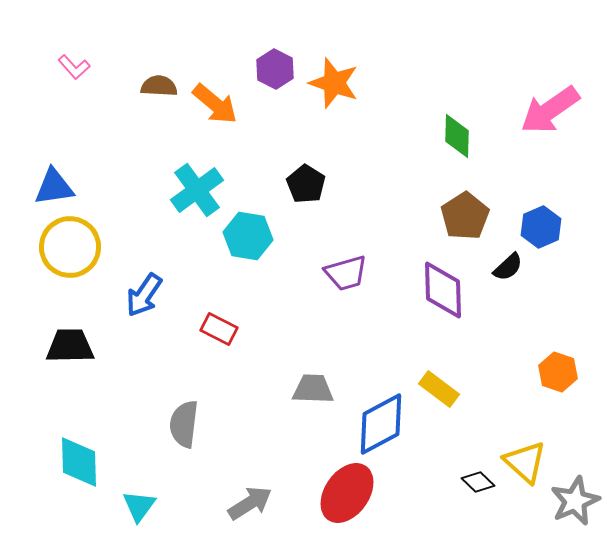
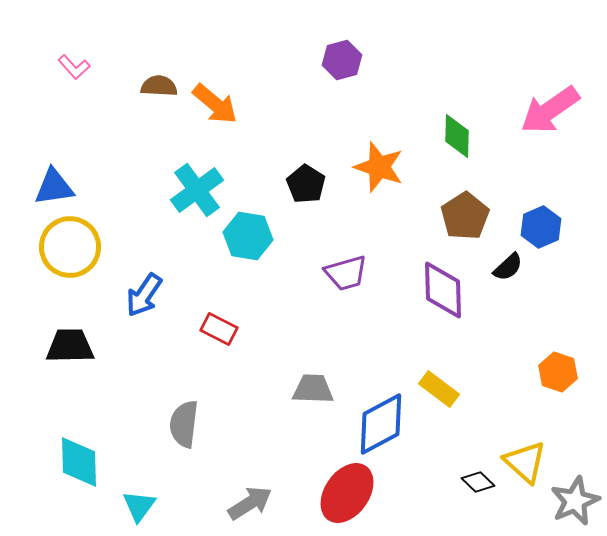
purple hexagon: moved 67 px right, 9 px up; rotated 18 degrees clockwise
orange star: moved 45 px right, 84 px down
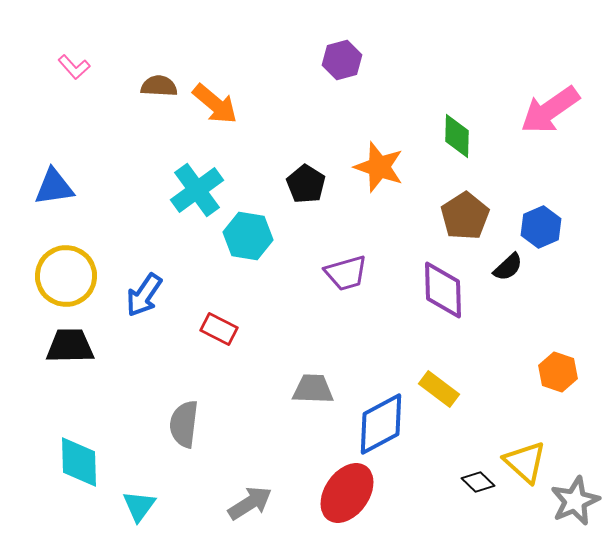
yellow circle: moved 4 px left, 29 px down
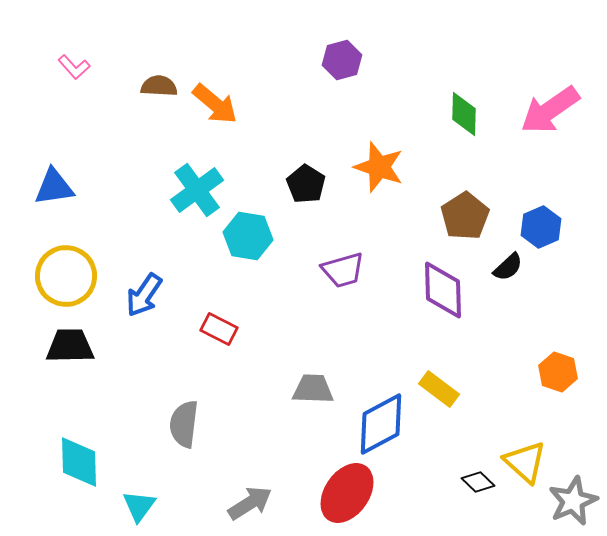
green diamond: moved 7 px right, 22 px up
purple trapezoid: moved 3 px left, 3 px up
gray star: moved 2 px left
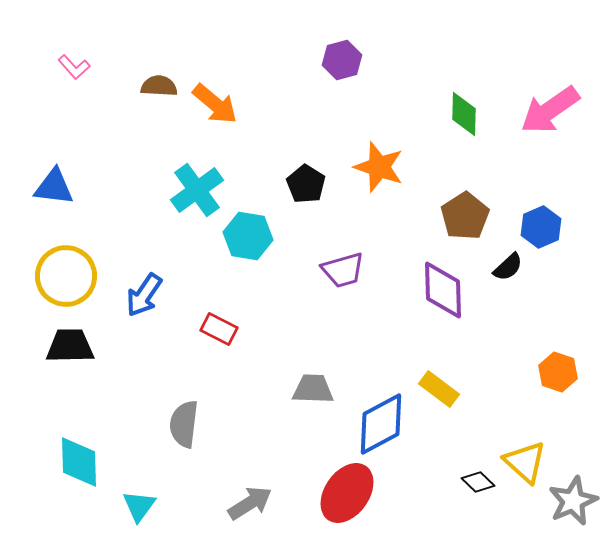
blue triangle: rotated 15 degrees clockwise
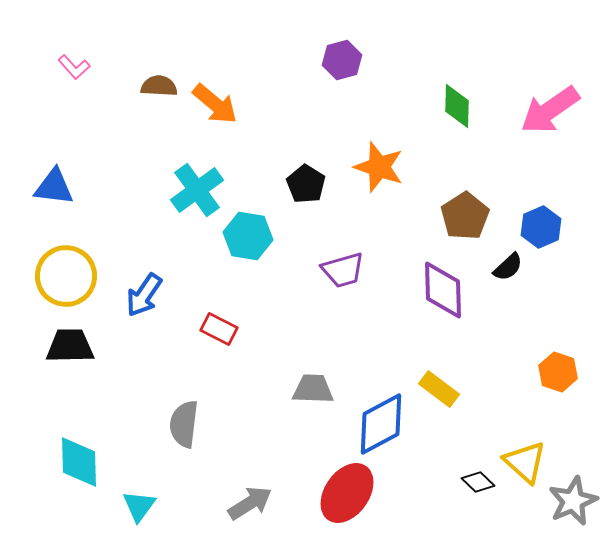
green diamond: moved 7 px left, 8 px up
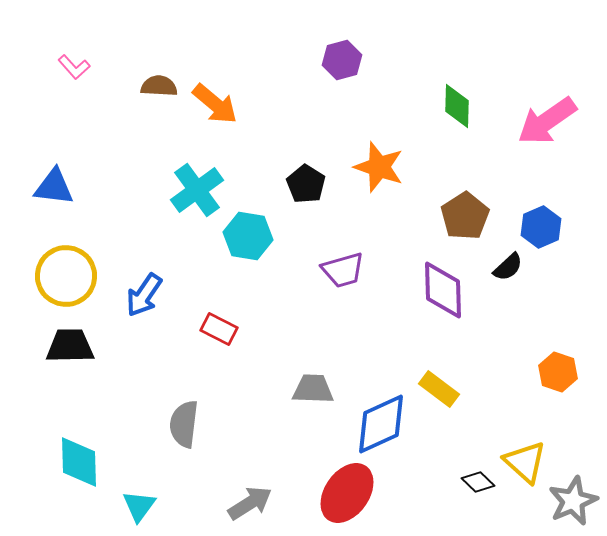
pink arrow: moved 3 px left, 11 px down
blue diamond: rotated 4 degrees clockwise
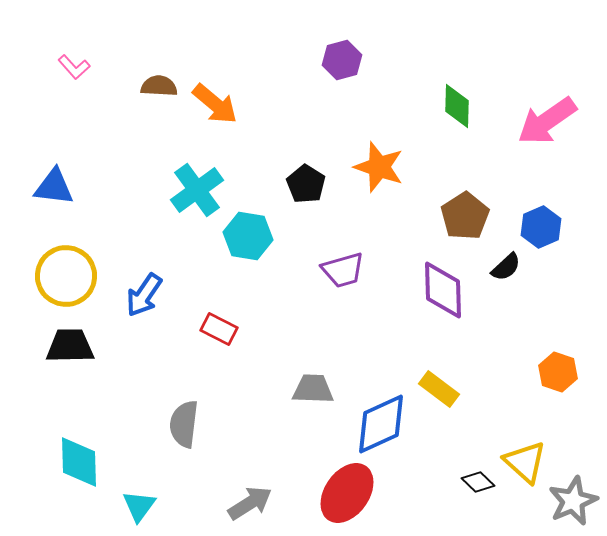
black semicircle: moved 2 px left
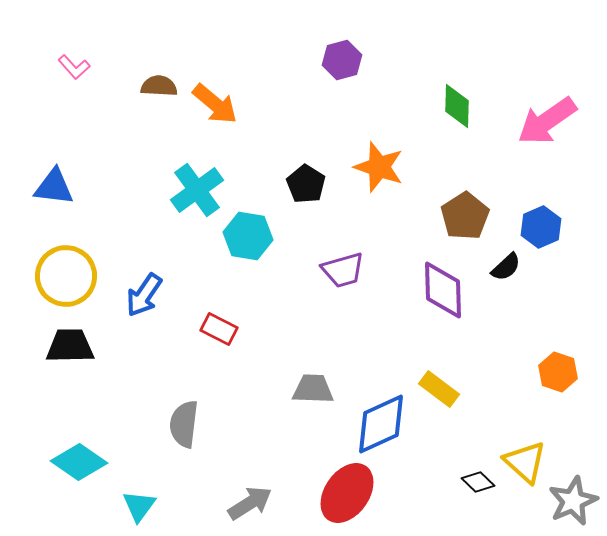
cyan diamond: rotated 54 degrees counterclockwise
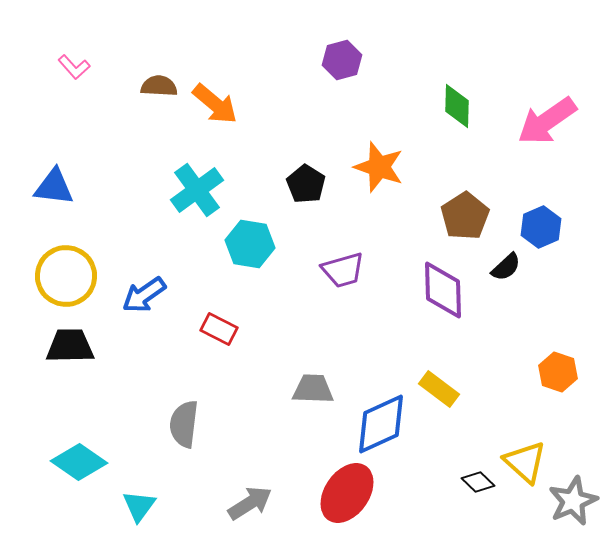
cyan hexagon: moved 2 px right, 8 px down
blue arrow: rotated 21 degrees clockwise
